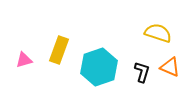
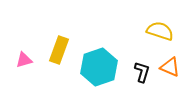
yellow semicircle: moved 2 px right, 2 px up
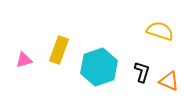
orange triangle: moved 1 px left, 14 px down
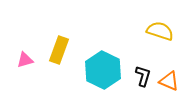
pink triangle: moved 1 px right
cyan hexagon: moved 4 px right, 3 px down; rotated 15 degrees counterclockwise
black L-shape: moved 1 px right, 4 px down
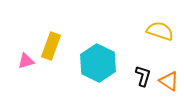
yellow rectangle: moved 8 px left, 4 px up
pink triangle: moved 1 px right, 1 px down
cyan hexagon: moved 5 px left, 7 px up
orange triangle: rotated 10 degrees clockwise
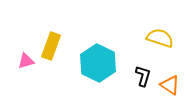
yellow semicircle: moved 7 px down
orange triangle: moved 1 px right, 4 px down
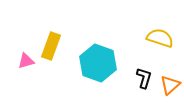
cyan hexagon: rotated 6 degrees counterclockwise
black L-shape: moved 1 px right, 2 px down
orange triangle: rotated 45 degrees clockwise
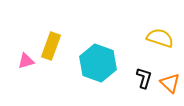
orange triangle: moved 2 px up; rotated 35 degrees counterclockwise
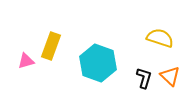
orange triangle: moved 7 px up
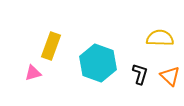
yellow semicircle: rotated 16 degrees counterclockwise
pink triangle: moved 7 px right, 12 px down
black L-shape: moved 4 px left, 4 px up
